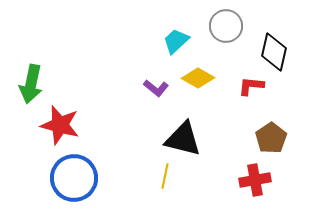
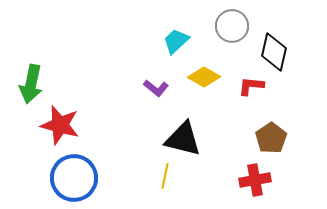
gray circle: moved 6 px right
yellow diamond: moved 6 px right, 1 px up
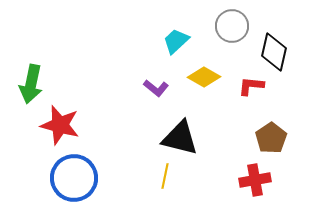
black triangle: moved 3 px left, 1 px up
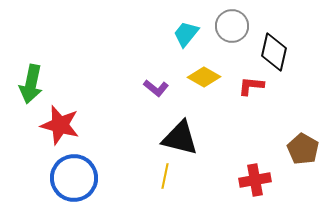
cyan trapezoid: moved 10 px right, 7 px up; rotated 8 degrees counterclockwise
brown pentagon: moved 32 px right, 11 px down; rotated 8 degrees counterclockwise
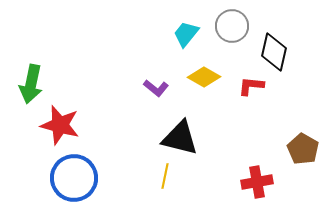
red cross: moved 2 px right, 2 px down
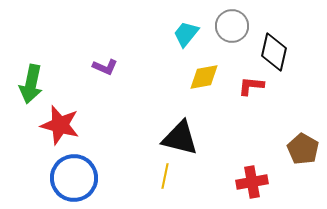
yellow diamond: rotated 40 degrees counterclockwise
purple L-shape: moved 51 px left, 21 px up; rotated 15 degrees counterclockwise
red cross: moved 5 px left
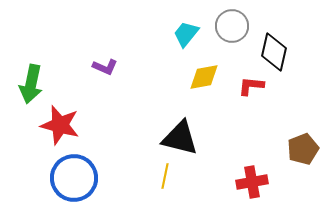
brown pentagon: rotated 20 degrees clockwise
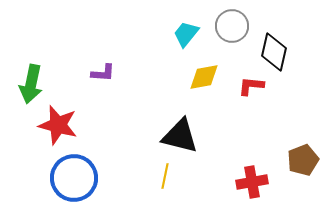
purple L-shape: moved 2 px left, 6 px down; rotated 20 degrees counterclockwise
red star: moved 2 px left
black triangle: moved 2 px up
brown pentagon: moved 11 px down
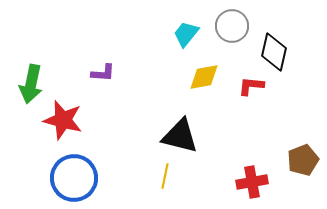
red star: moved 5 px right, 5 px up
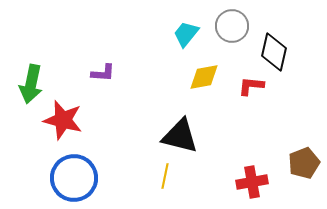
brown pentagon: moved 1 px right, 3 px down
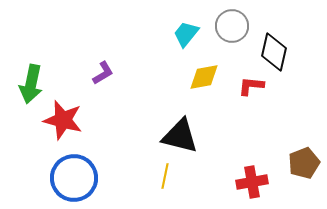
purple L-shape: rotated 35 degrees counterclockwise
